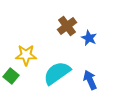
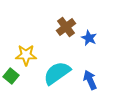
brown cross: moved 1 px left, 1 px down
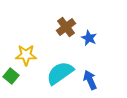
cyan semicircle: moved 3 px right
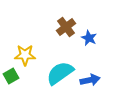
yellow star: moved 1 px left
green square: rotated 21 degrees clockwise
blue arrow: rotated 102 degrees clockwise
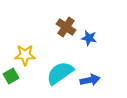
brown cross: rotated 18 degrees counterclockwise
blue star: rotated 14 degrees counterclockwise
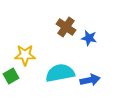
cyan semicircle: rotated 24 degrees clockwise
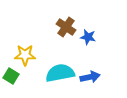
blue star: moved 1 px left, 1 px up
green square: rotated 28 degrees counterclockwise
blue arrow: moved 3 px up
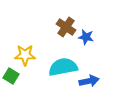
blue star: moved 2 px left
cyan semicircle: moved 3 px right, 6 px up
blue arrow: moved 1 px left, 4 px down
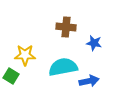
brown cross: rotated 30 degrees counterclockwise
blue star: moved 8 px right, 6 px down
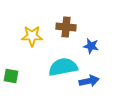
blue star: moved 3 px left, 3 px down
yellow star: moved 7 px right, 19 px up
green square: rotated 21 degrees counterclockwise
